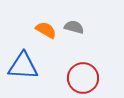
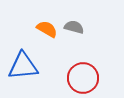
orange semicircle: moved 1 px right, 1 px up
blue triangle: rotated 8 degrees counterclockwise
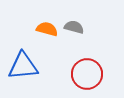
orange semicircle: rotated 15 degrees counterclockwise
red circle: moved 4 px right, 4 px up
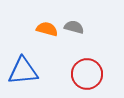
blue triangle: moved 5 px down
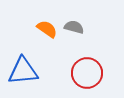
orange semicircle: rotated 20 degrees clockwise
red circle: moved 1 px up
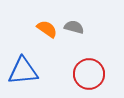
red circle: moved 2 px right, 1 px down
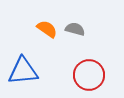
gray semicircle: moved 1 px right, 2 px down
red circle: moved 1 px down
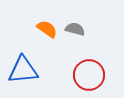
blue triangle: moved 1 px up
